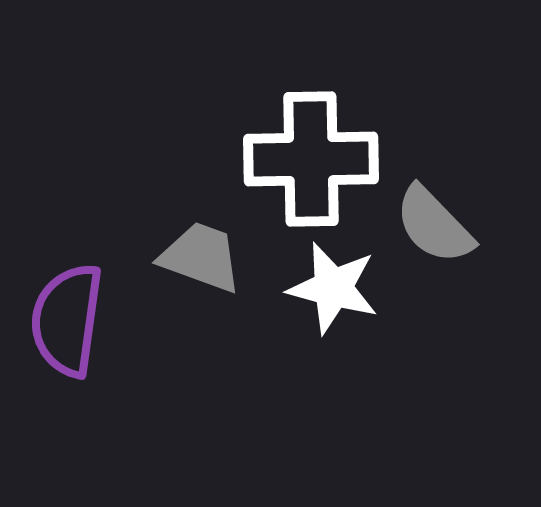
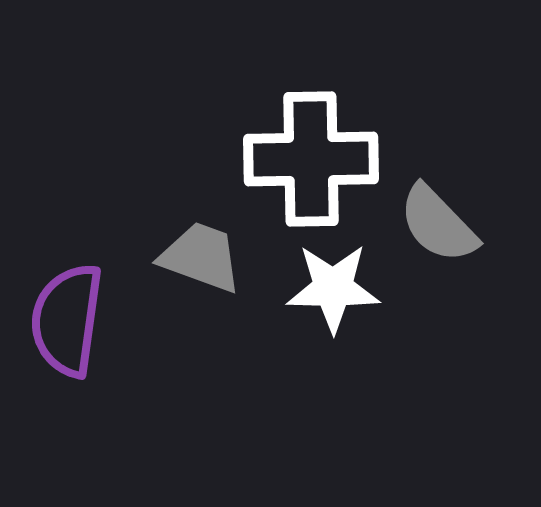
gray semicircle: moved 4 px right, 1 px up
white star: rotated 14 degrees counterclockwise
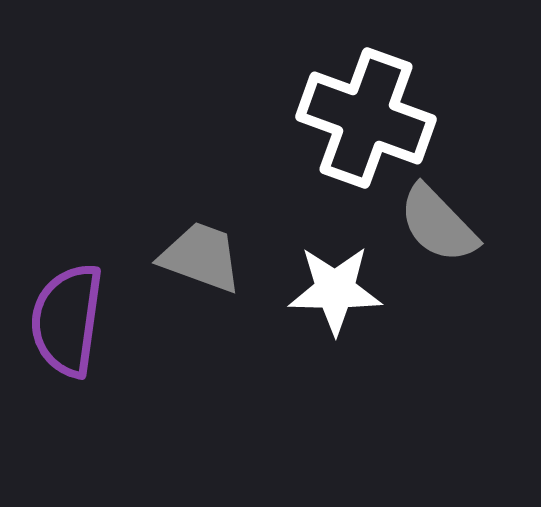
white cross: moved 55 px right, 41 px up; rotated 21 degrees clockwise
white star: moved 2 px right, 2 px down
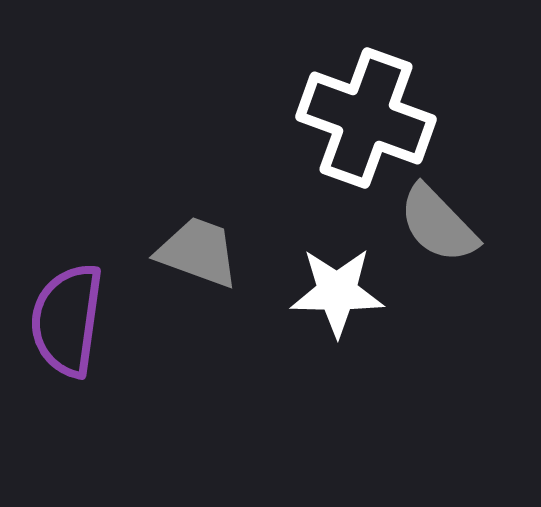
gray trapezoid: moved 3 px left, 5 px up
white star: moved 2 px right, 2 px down
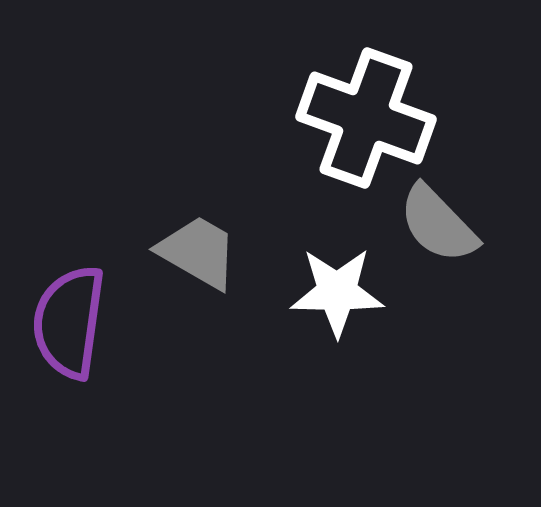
gray trapezoid: rotated 10 degrees clockwise
purple semicircle: moved 2 px right, 2 px down
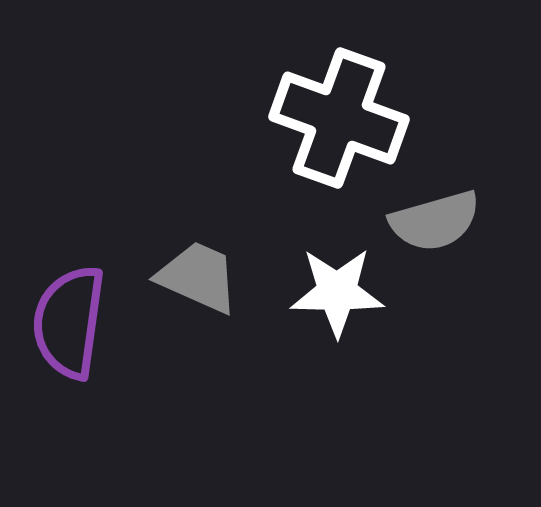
white cross: moved 27 px left
gray semicircle: moved 3 px left, 3 px up; rotated 62 degrees counterclockwise
gray trapezoid: moved 25 px down; rotated 6 degrees counterclockwise
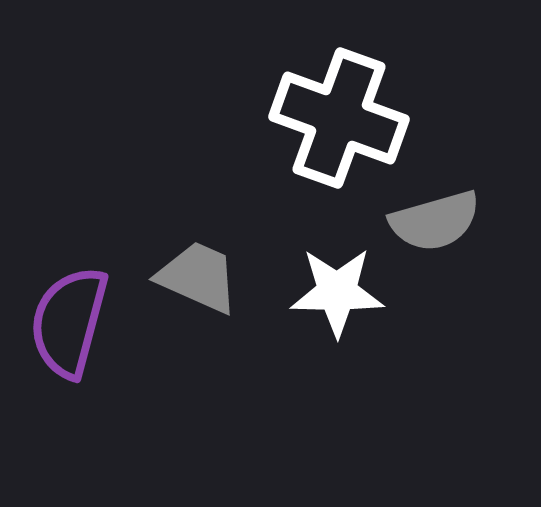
purple semicircle: rotated 7 degrees clockwise
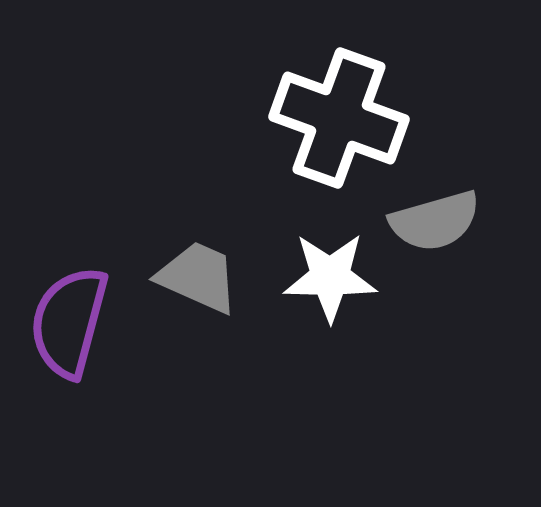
white star: moved 7 px left, 15 px up
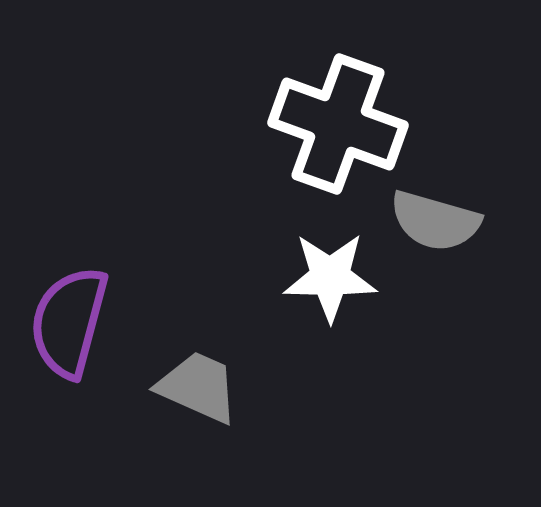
white cross: moved 1 px left, 6 px down
gray semicircle: rotated 32 degrees clockwise
gray trapezoid: moved 110 px down
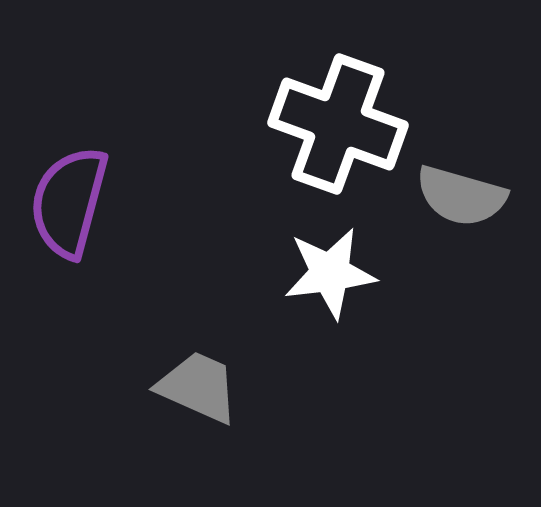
gray semicircle: moved 26 px right, 25 px up
white star: moved 4 px up; rotated 8 degrees counterclockwise
purple semicircle: moved 120 px up
